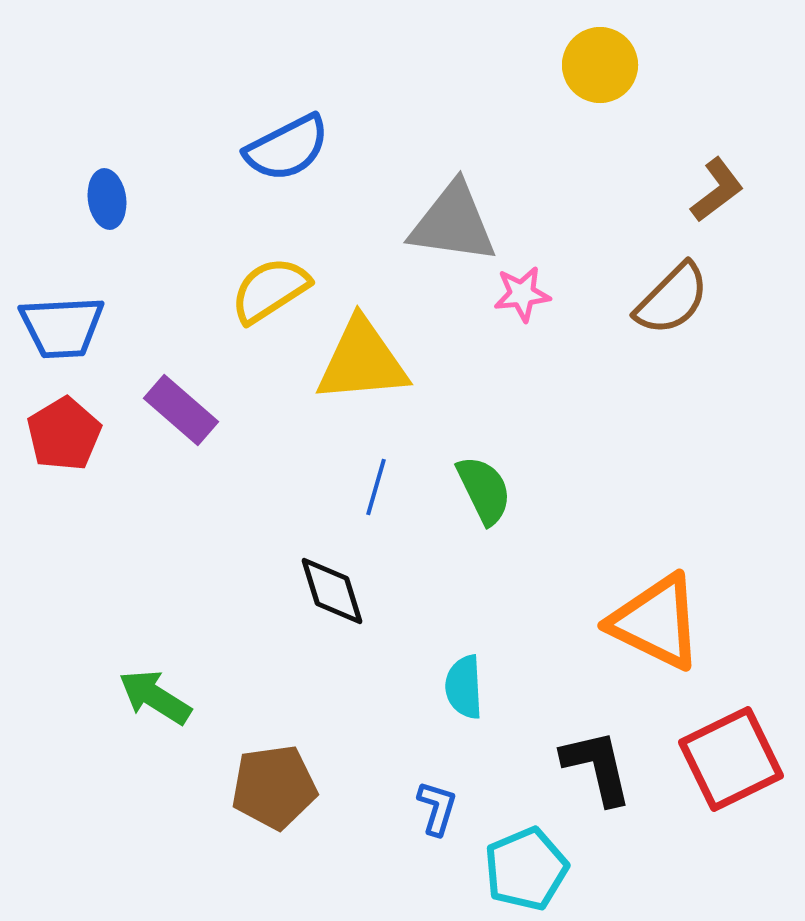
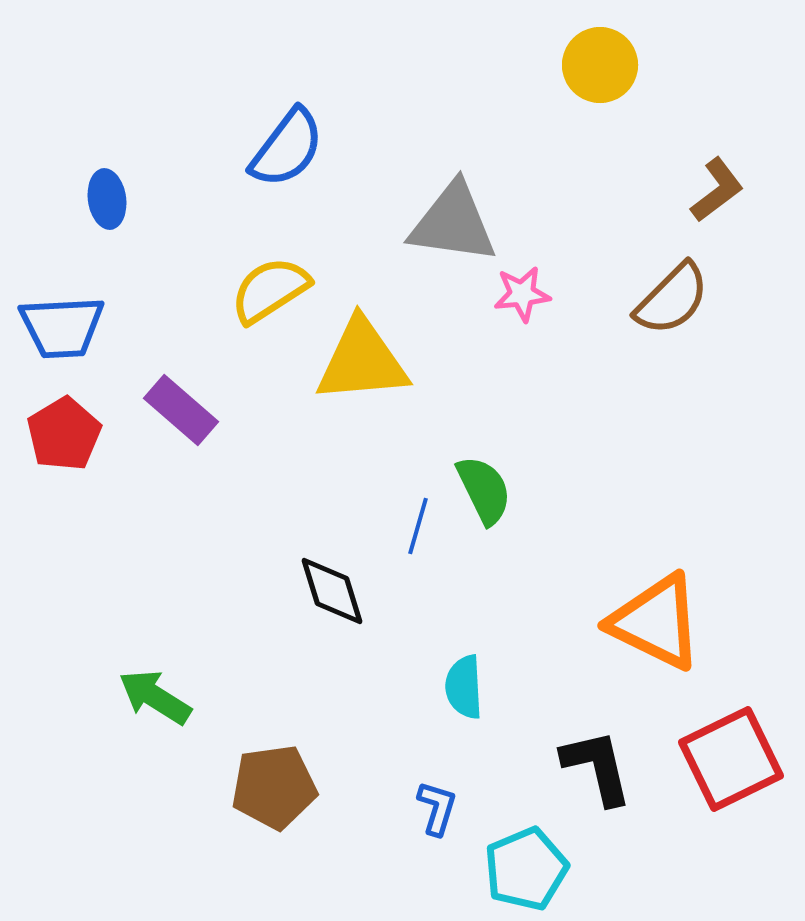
blue semicircle: rotated 26 degrees counterclockwise
blue line: moved 42 px right, 39 px down
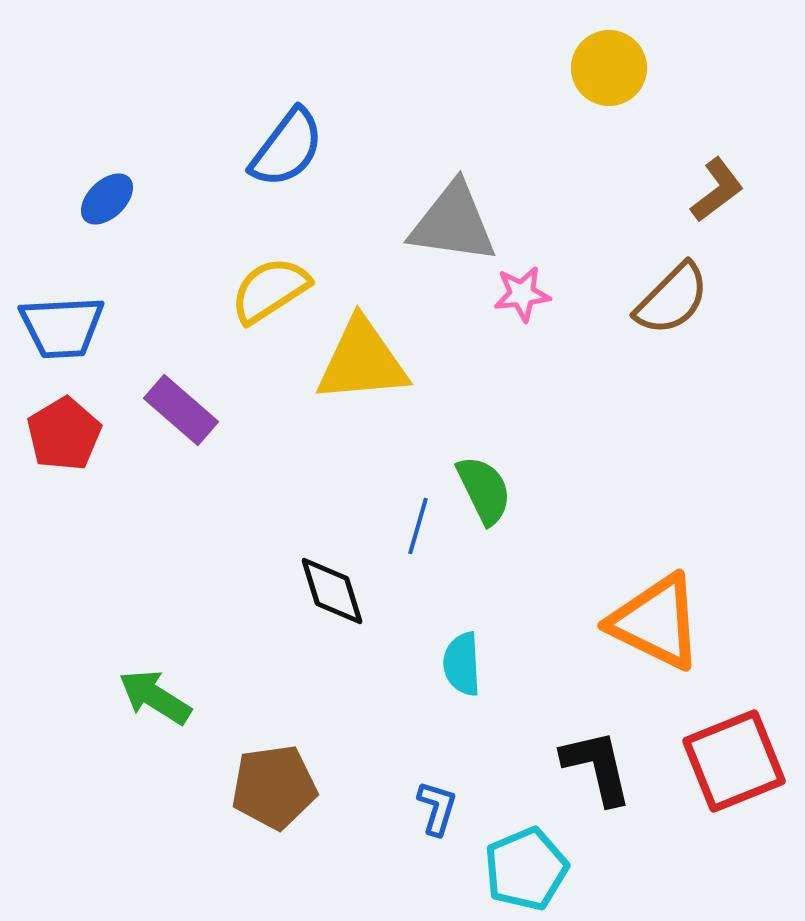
yellow circle: moved 9 px right, 3 px down
blue ellipse: rotated 54 degrees clockwise
cyan semicircle: moved 2 px left, 23 px up
red square: moved 3 px right, 2 px down; rotated 4 degrees clockwise
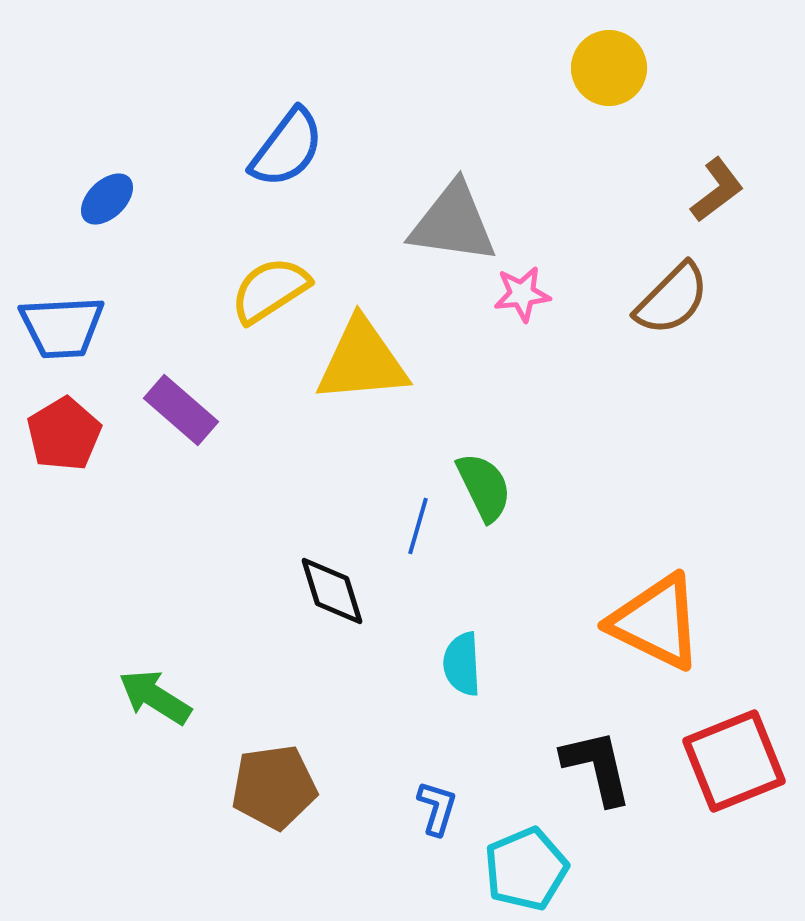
green semicircle: moved 3 px up
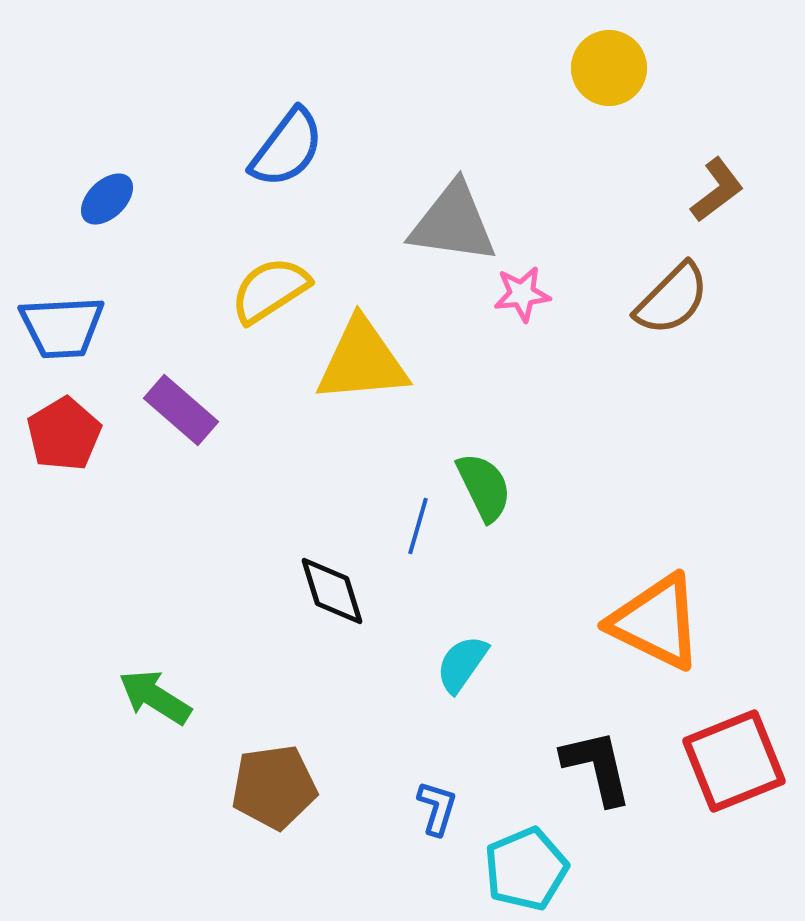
cyan semicircle: rotated 38 degrees clockwise
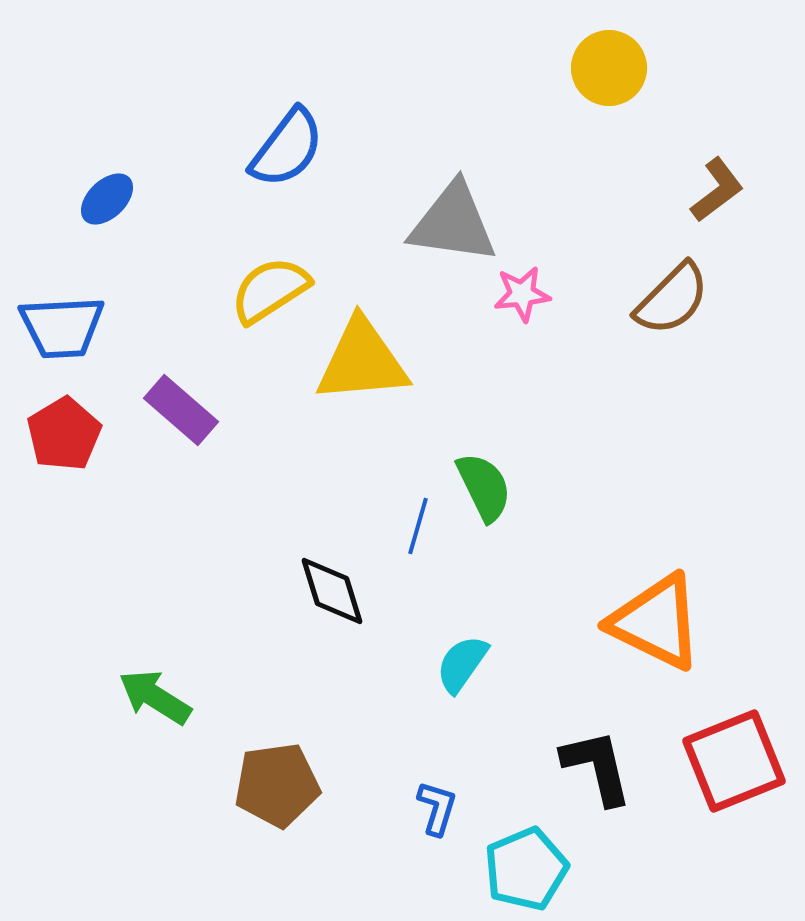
brown pentagon: moved 3 px right, 2 px up
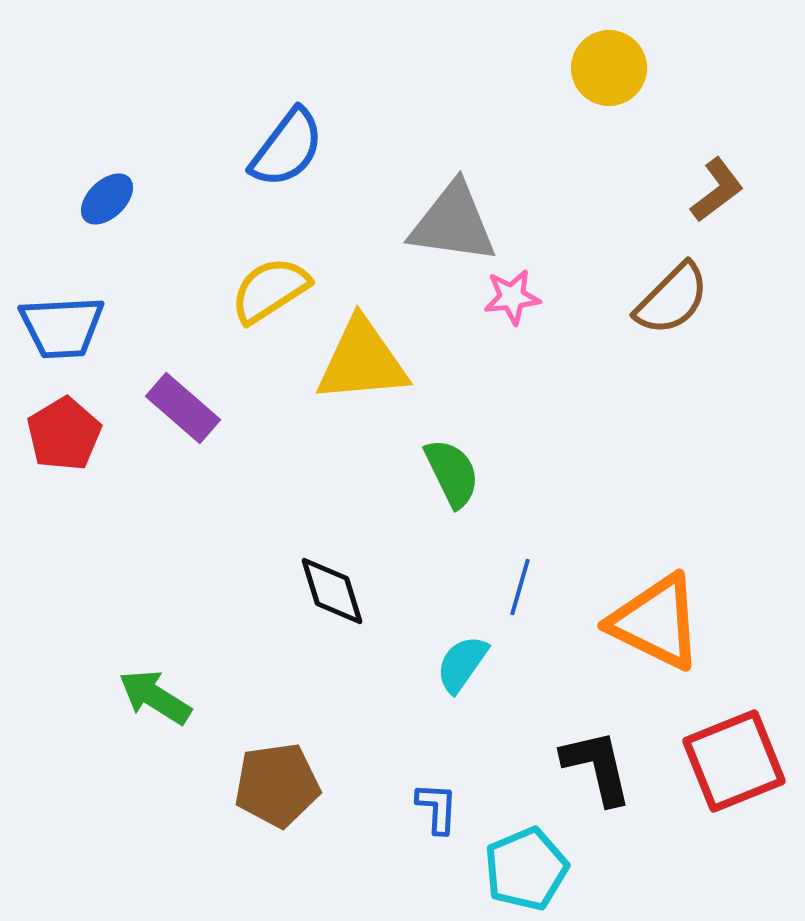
pink star: moved 10 px left, 3 px down
purple rectangle: moved 2 px right, 2 px up
green semicircle: moved 32 px left, 14 px up
blue line: moved 102 px right, 61 px down
blue L-shape: rotated 14 degrees counterclockwise
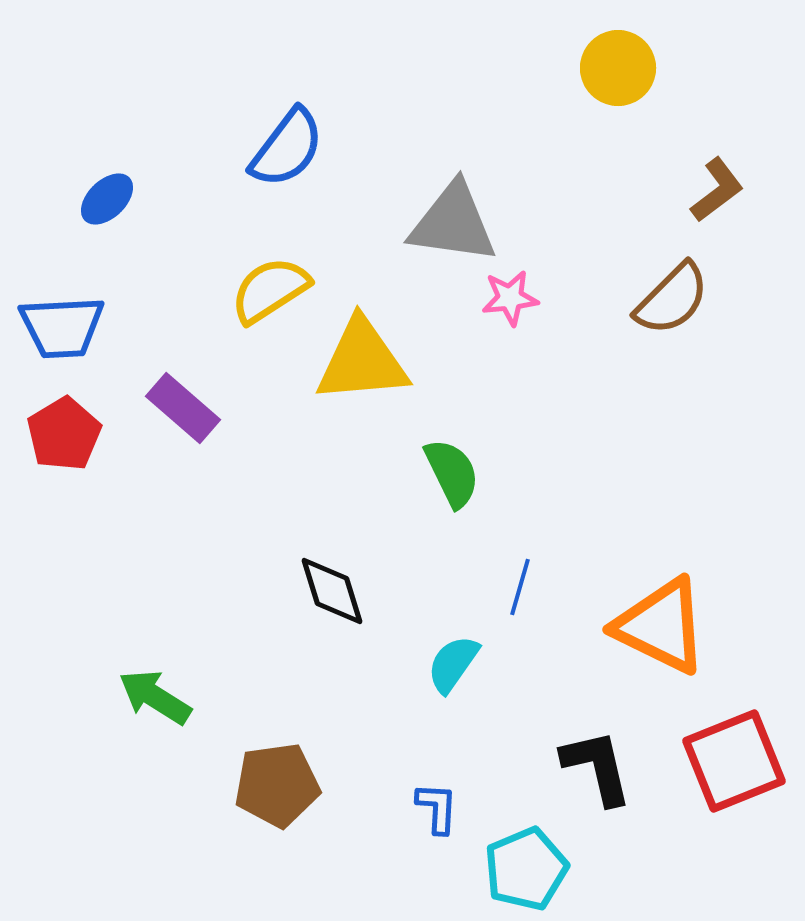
yellow circle: moved 9 px right
pink star: moved 2 px left, 1 px down
orange triangle: moved 5 px right, 4 px down
cyan semicircle: moved 9 px left
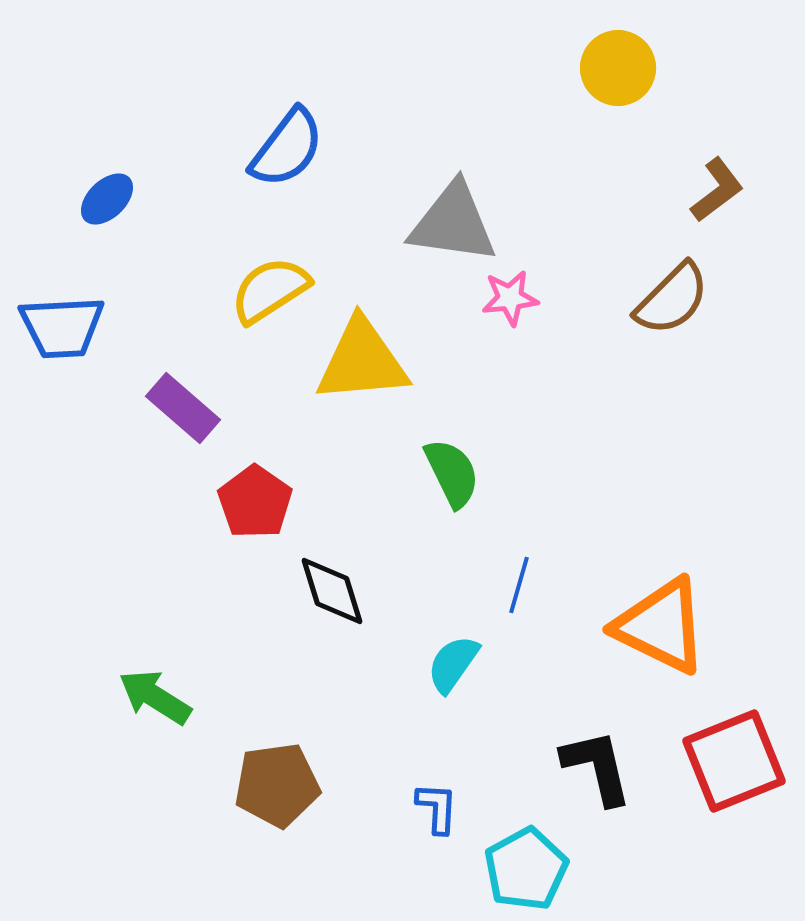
red pentagon: moved 191 px right, 68 px down; rotated 6 degrees counterclockwise
blue line: moved 1 px left, 2 px up
cyan pentagon: rotated 6 degrees counterclockwise
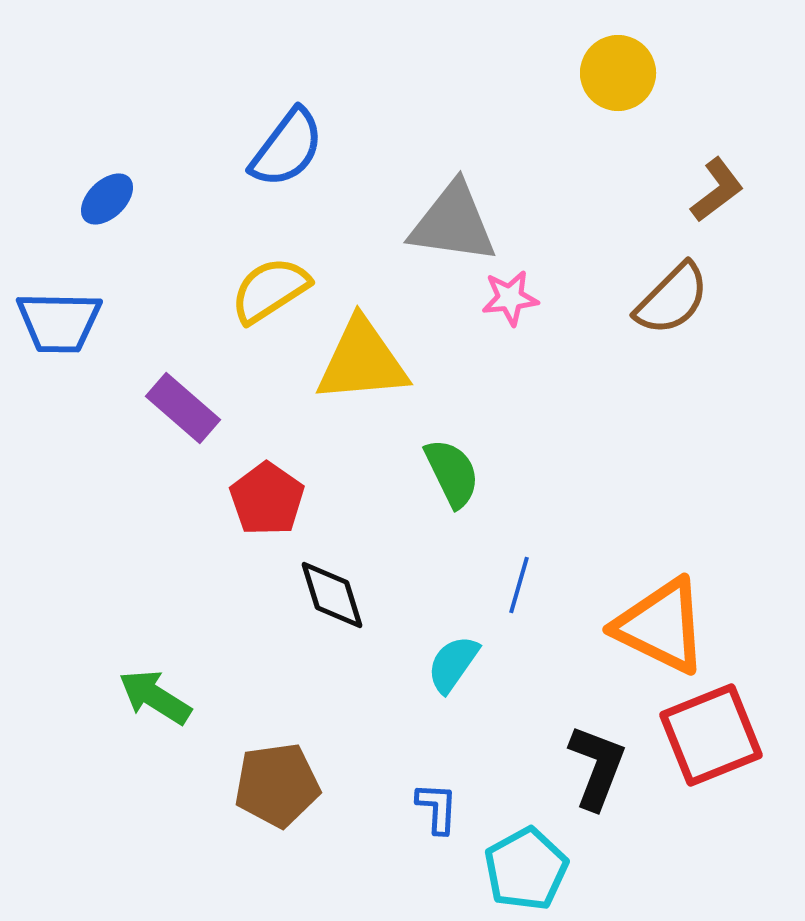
yellow circle: moved 5 px down
blue trapezoid: moved 3 px left, 5 px up; rotated 4 degrees clockwise
red pentagon: moved 12 px right, 3 px up
black diamond: moved 4 px down
red square: moved 23 px left, 26 px up
black L-shape: rotated 34 degrees clockwise
